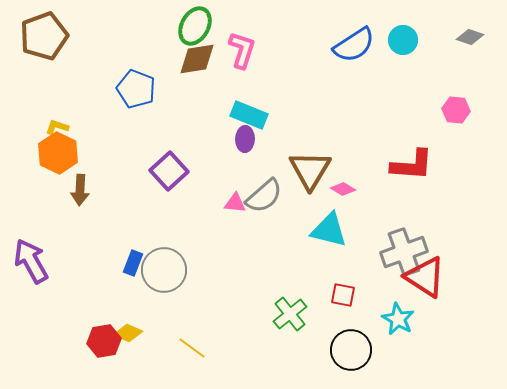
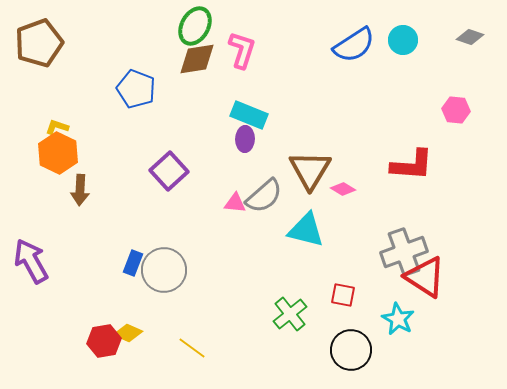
brown pentagon: moved 5 px left, 7 px down
cyan triangle: moved 23 px left
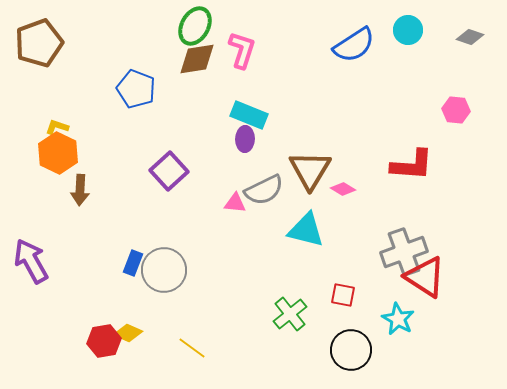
cyan circle: moved 5 px right, 10 px up
gray semicircle: moved 6 px up; rotated 15 degrees clockwise
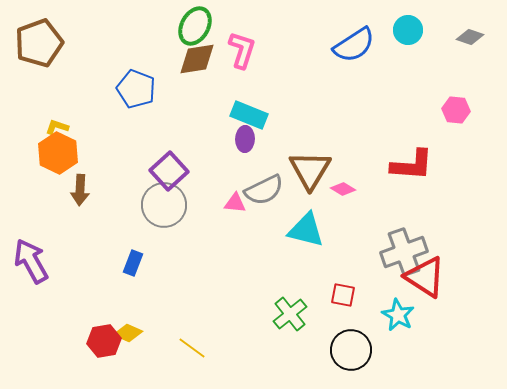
gray circle: moved 65 px up
cyan star: moved 4 px up
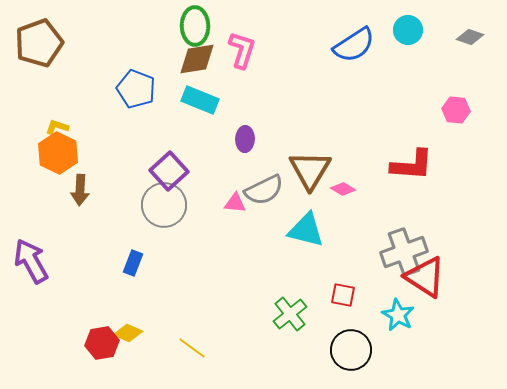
green ellipse: rotated 30 degrees counterclockwise
cyan rectangle: moved 49 px left, 15 px up
red hexagon: moved 2 px left, 2 px down
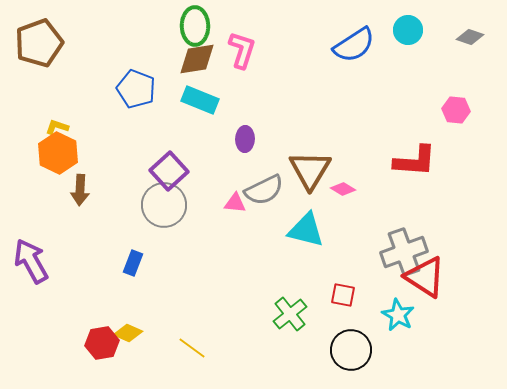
red L-shape: moved 3 px right, 4 px up
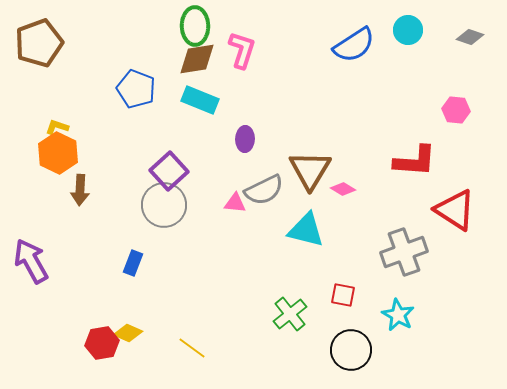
red triangle: moved 30 px right, 67 px up
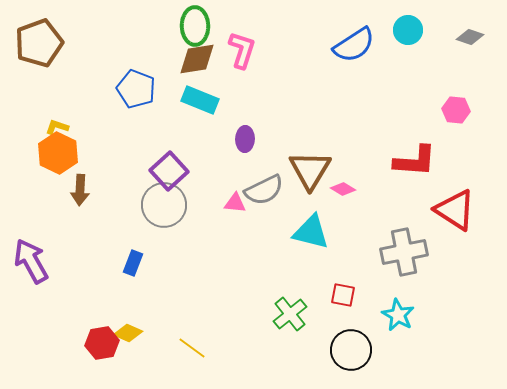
cyan triangle: moved 5 px right, 2 px down
gray cross: rotated 9 degrees clockwise
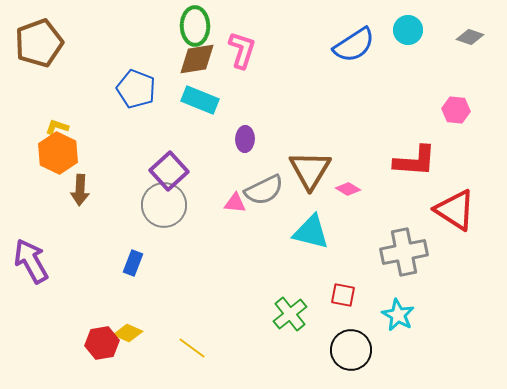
pink diamond: moved 5 px right
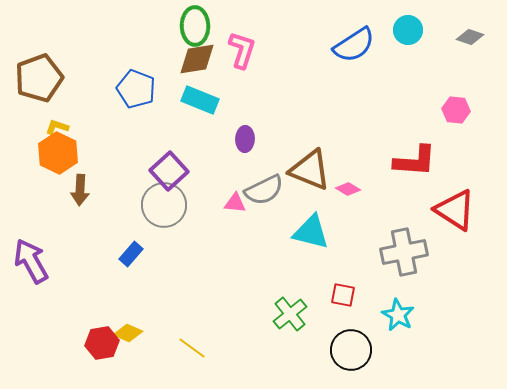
brown pentagon: moved 35 px down
brown triangle: rotated 39 degrees counterclockwise
blue rectangle: moved 2 px left, 9 px up; rotated 20 degrees clockwise
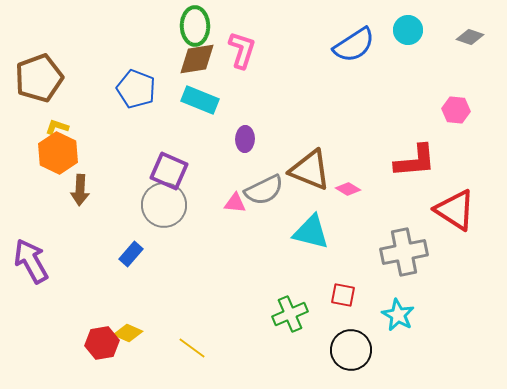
red L-shape: rotated 9 degrees counterclockwise
purple square: rotated 24 degrees counterclockwise
green cross: rotated 16 degrees clockwise
